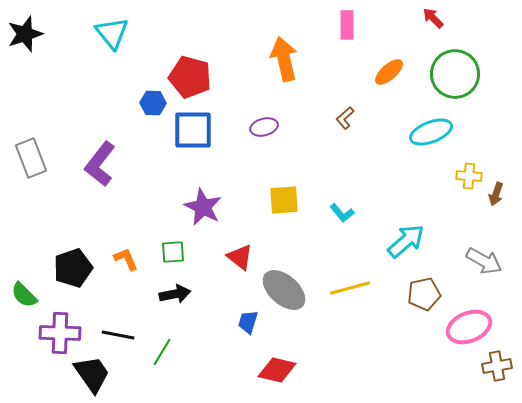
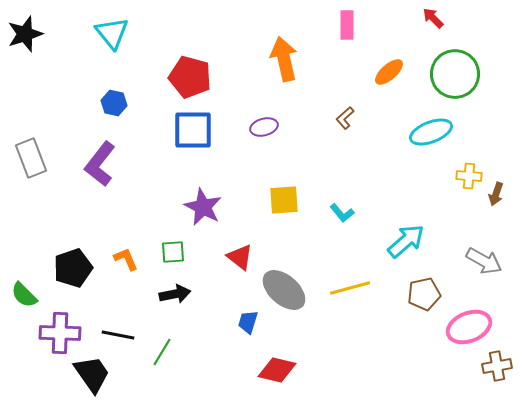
blue hexagon: moved 39 px left; rotated 10 degrees clockwise
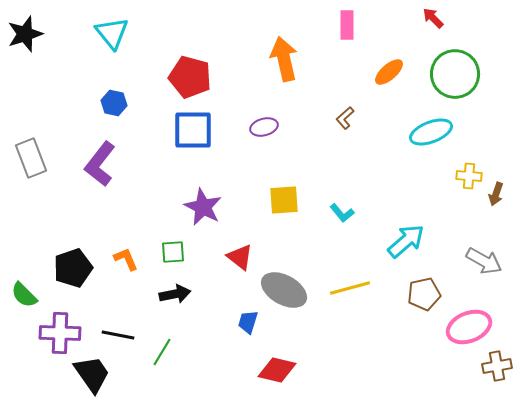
gray ellipse: rotated 12 degrees counterclockwise
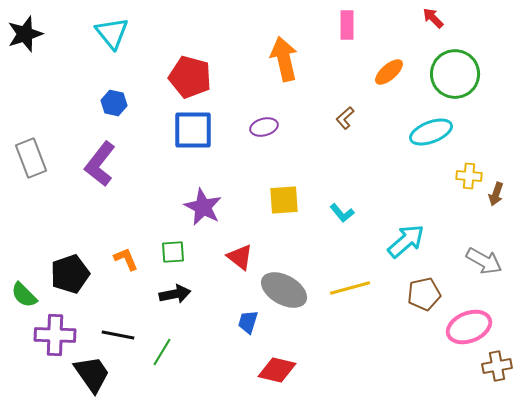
black pentagon: moved 3 px left, 6 px down
purple cross: moved 5 px left, 2 px down
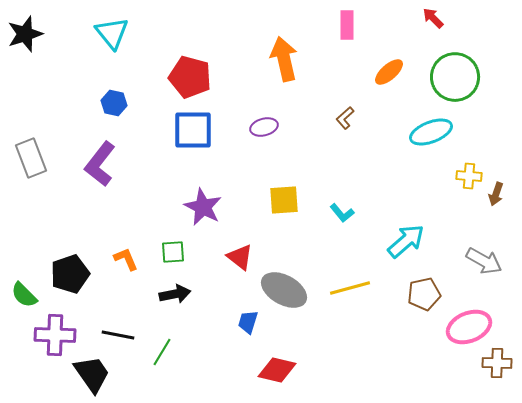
green circle: moved 3 px down
brown cross: moved 3 px up; rotated 12 degrees clockwise
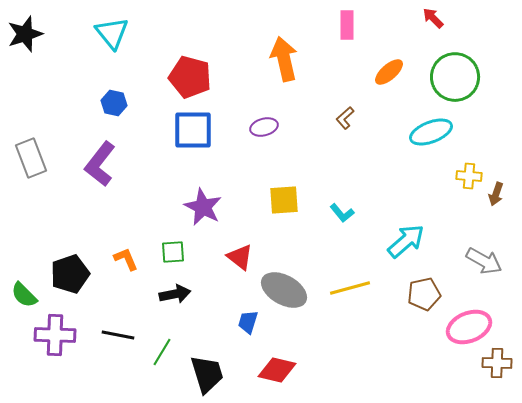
black trapezoid: moved 115 px right; rotated 18 degrees clockwise
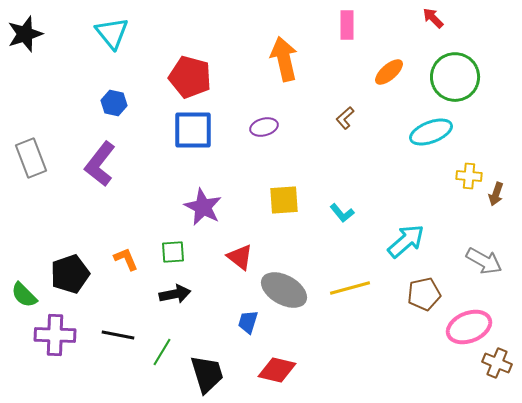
brown cross: rotated 20 degrees clockwise
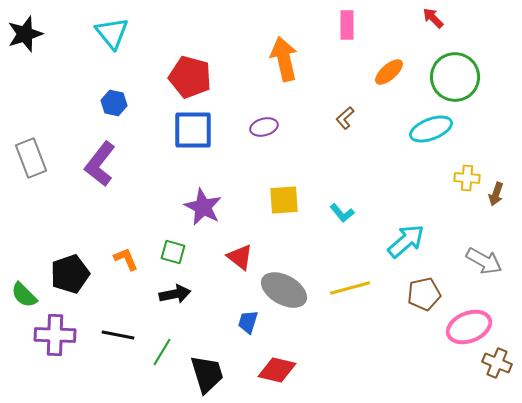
cyan ellipse: moved 3 px up
yellow cross: moved 2 px left, 2 px down
green square: rotated 20 degrees clockwise
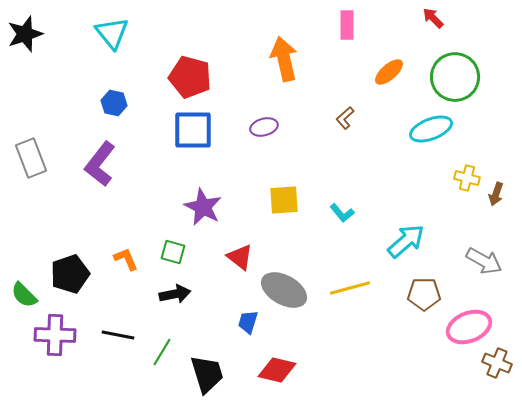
yellow cross: rotated 10 degrees clockwise
brown pentagon: rotated 12 degrees clockwise
